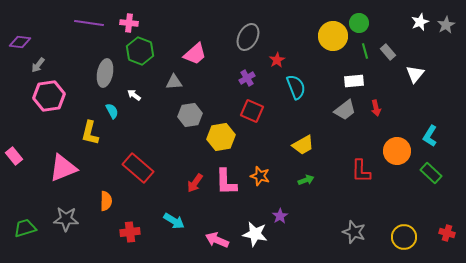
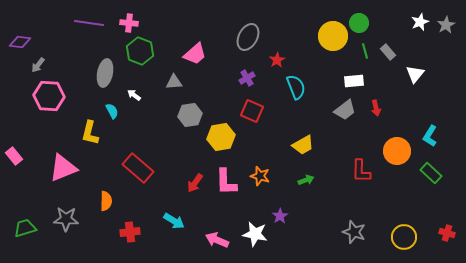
pink hexagon at (49, 96): rotated 12 degrees clockwise
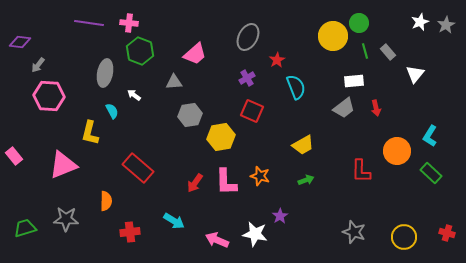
gray trapezoid at (345, 110): moved 1 px left, 2 px up
pink triangle at (63, 168): moved 3 px up
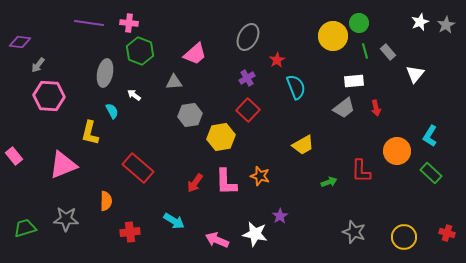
red square at (252, 111): moved 4 px left, 1 px up; rotated 20 degrees clockwise
green arrow at (306, 180): moved 23 px right, 2 px down
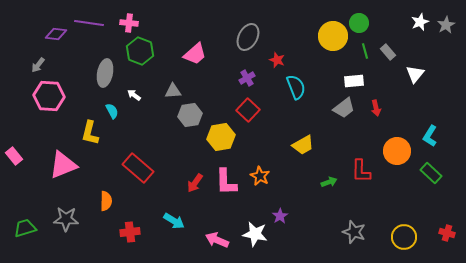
purple diamond at (20, 42): moved 36 px right, 8 px up
red star at (277, 60): rotated 21 degrees counterclockwise
gray triangle at (174, 82): moved 1 px left, 9 px down
orange star at (260, 176): rotated 12 degrees clockwise
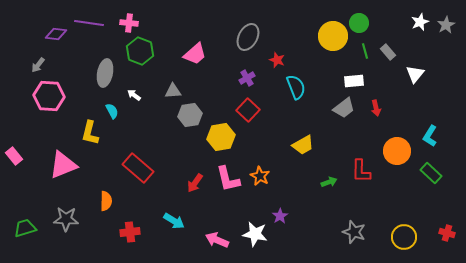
pink L-shape at (226, 182): moved 2 px right, 3 px up; rotated 12 degrees counterclockwise
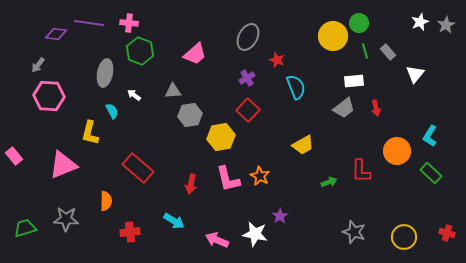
red arrow at (195, 183): moved 4 px left, 1 px down; rotated 24 degrees counterclockwise
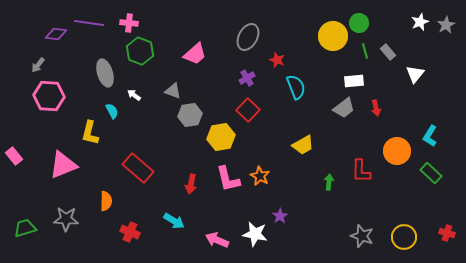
gray ellipse at (105, 73): rotated 28 degrees counterclockwise
gray triangle at (173, 91): rotated 24 degrees clockwise
green arrow at (329, 182): rotated 63 degrees counterclockwise
red cross at (130, 232): rotated 30 degrees clockwise
gray star at (354, 232): moved 8 px right, 4 px down
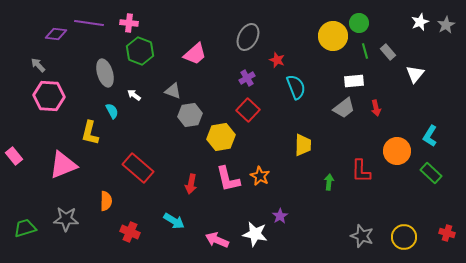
gray arrow at (38, 65): rotated 98 degrees clockwise
yellow trapezoid at (303, 145): rotated 60 degrees counterclockwise
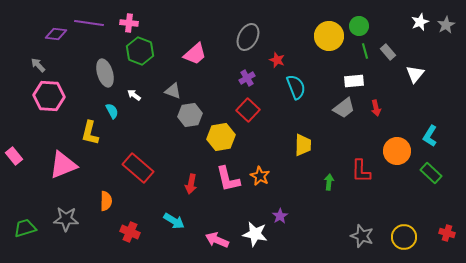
green circle at (359, 23): moved 3 px down
yellow circle at (333, 36): moved 4 px left
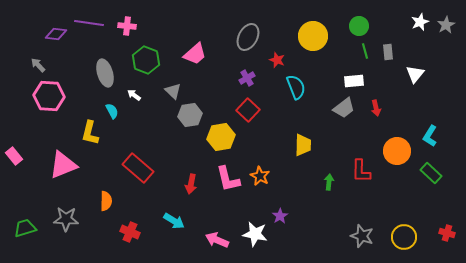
pink cross at (129, 23): moved 2 px left, 3 px down
yellow circle at (329, 36): moved 16 px left
green hexagon at (140, 51): moved 6 px right, 9 px down
gray rectangle at (388, 52): rotated 35 degrees clockwise
gray triangle at (173, 91): rotated 24 degrees clockwise
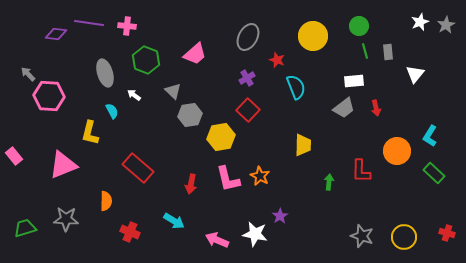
gray arrow at (38, 65): moved 10 px left, 9 px down
green rectangle at (431, 173): moved 3 px right
